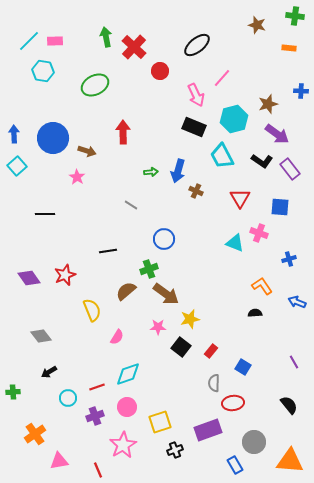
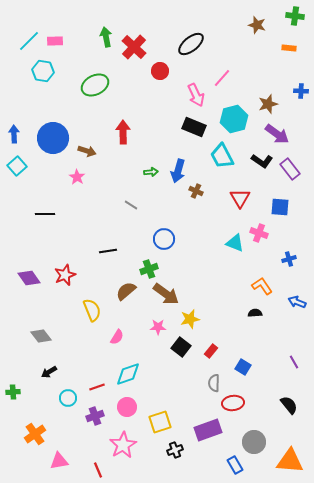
black ellipse at (197, 45): moved 6 px left, 1 px up
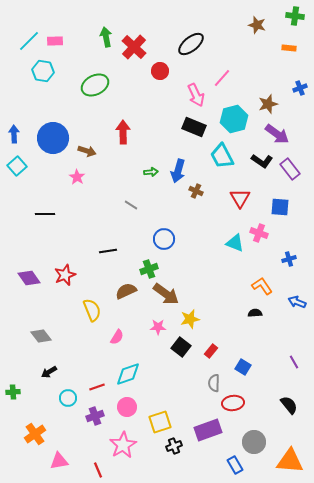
blue cross at (301, 91): moved 1 px left, 3 px up; rotated 24 degrees counterclockwise
brown semicircle at (126, 291): rotated 15 degrees clockwise
black cross at (175, 450): moved 1 px left, 4 px up
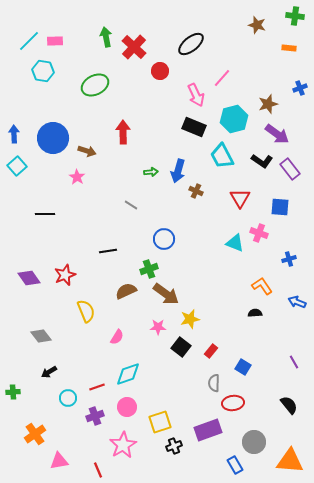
yellow semicircle at (92, 310): moved 6 px left, 1 px down
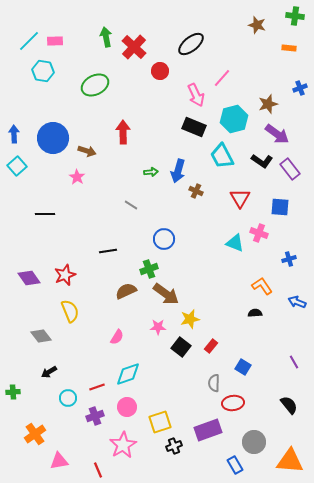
yellow semicircle at (86, 311): moved 16 px left
red rectangle at (211, 351): moved 5 px up
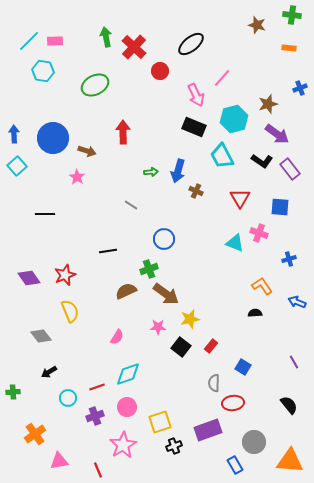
green cross at (295, 16): moved 3 px left, 1 px up
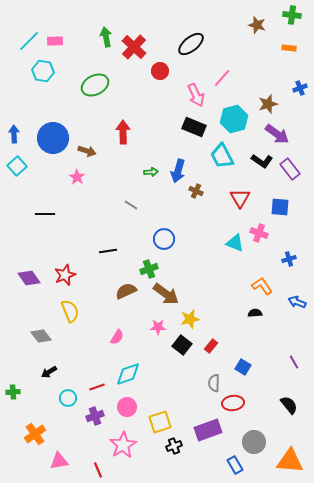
black square at (181, 347): moved 1 px right, 2 px up
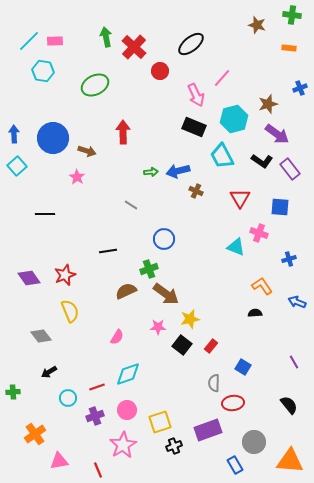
blue arrow at (178, 171): rotated 60 degrees clockwise
cyan triangle at (235, 243): moved 1 px right, 4 px down
pink circle at (127, 407): moved 3 px down
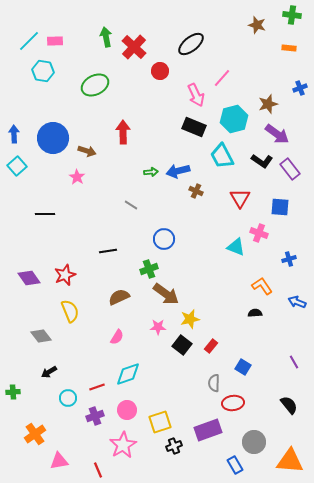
brown semicircle at (126, 291): moved 7 px left, 6 px down
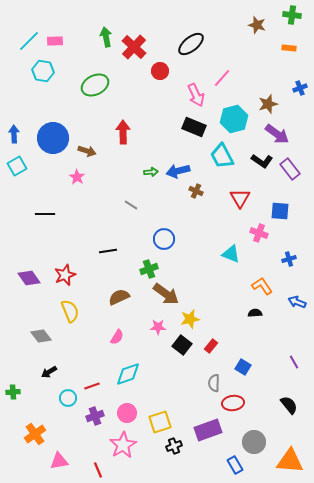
cyan square at (17, 166): rotated 12 degrees clockwise
blue square at (280, 207): moved 4 px down
cyan triangle at (236, 247): moved 5 px left, 7 px down
red line at (97, 387): moved 5 px left, 1 px up
pink circle at (127, 410): moved 3 px down
